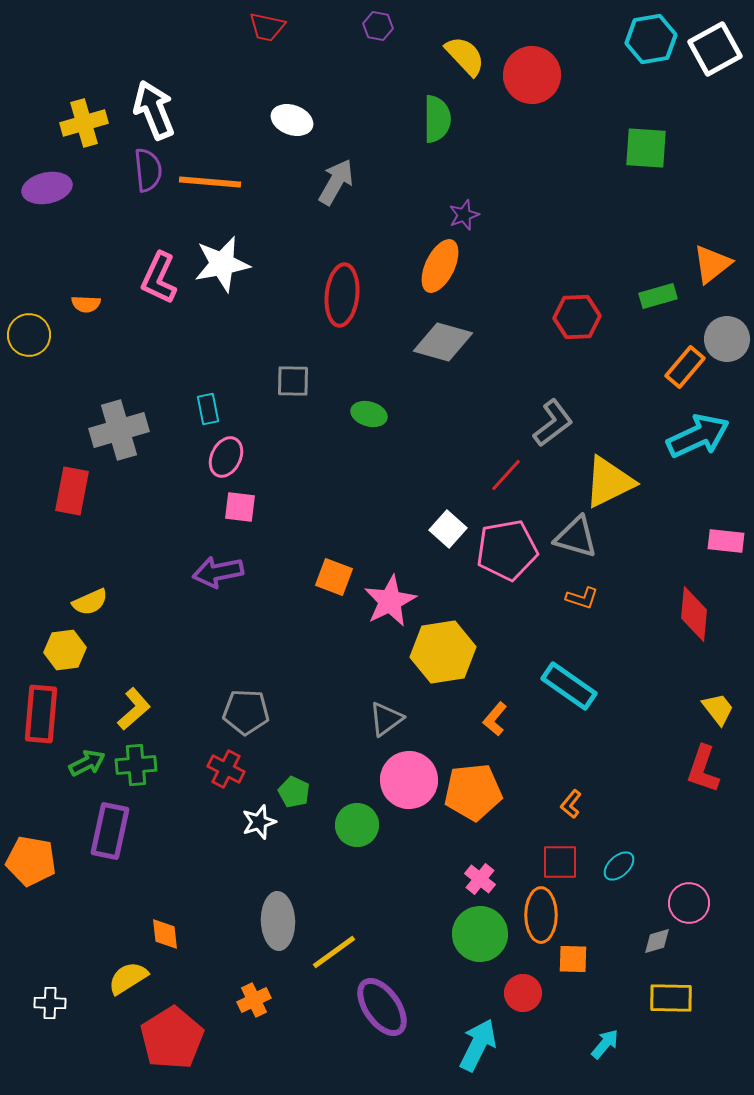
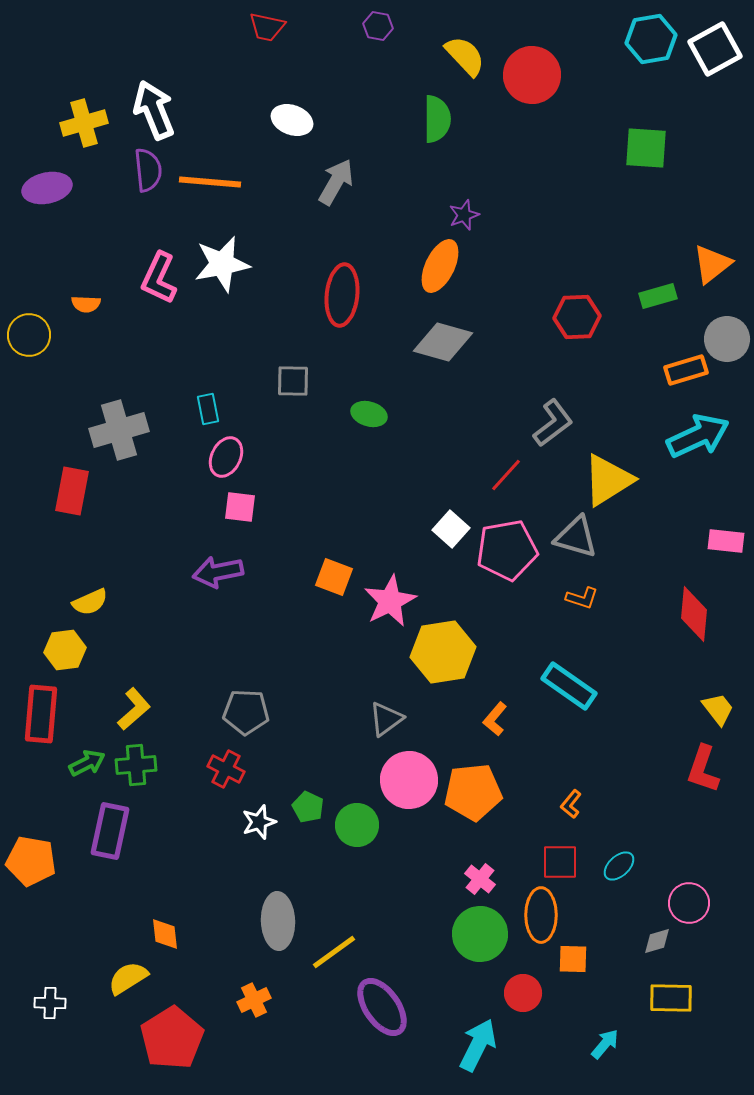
orange rectangle at (685, 367): moved 1 px right, 3 px down; rotated 33 degrees clockwise
yellow triangle at (609, 482): moved 1 px left, 2 px up; rotated 6 degrees counterclockwise
white square at (448, 529): moved 3 px right
green pentagon at (294, 792): moved 14 px right, 15 px down
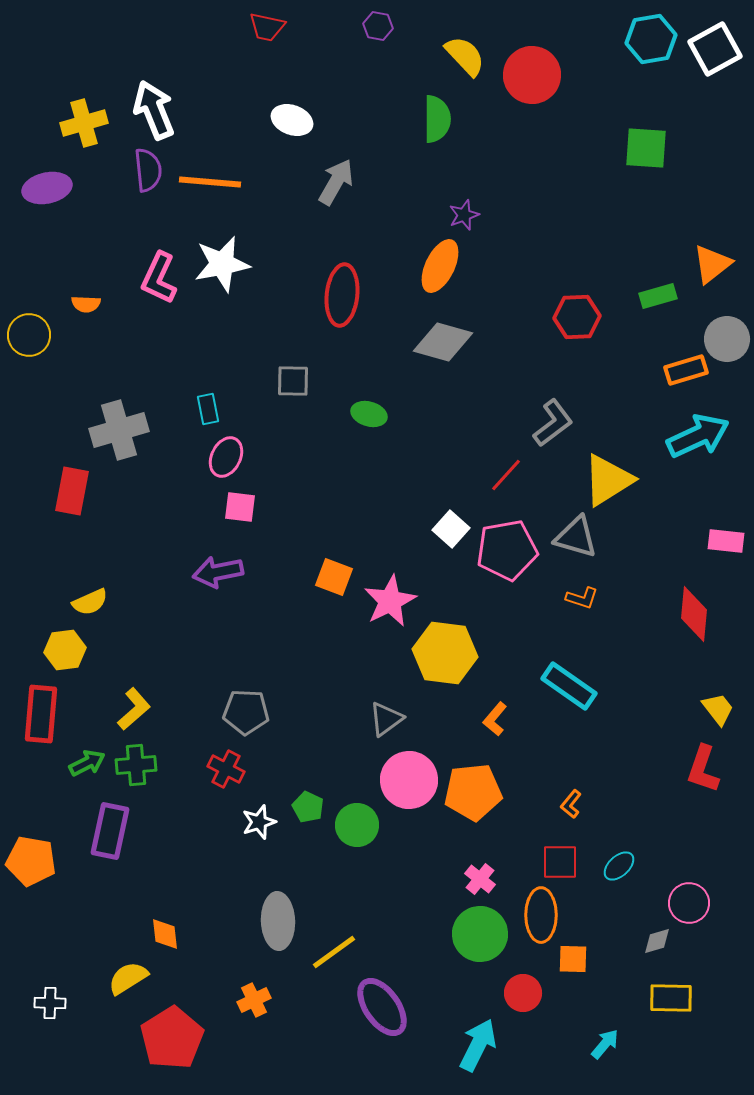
yellow hexagon at (443, 652): moved 2 px right, 1 px down; rotated 16 degrees clockwise
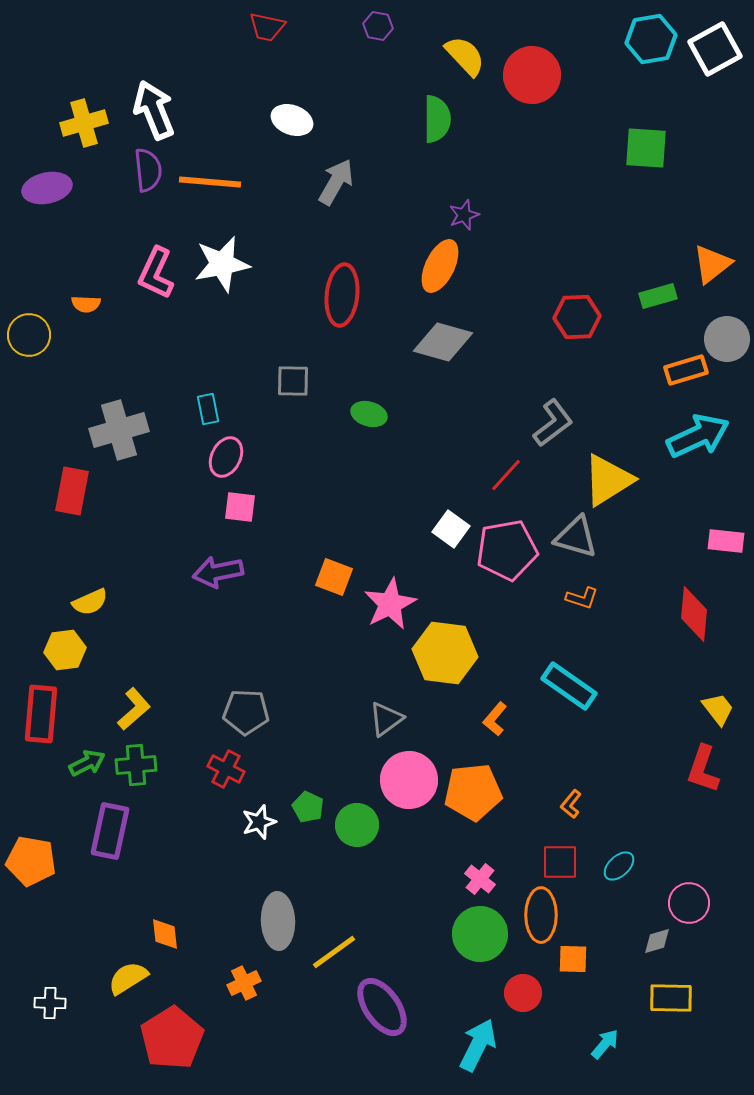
pink L-shape at (159, 278): moved 3 px left, 5 px up
white square at (451, 529): rotated 6 degrees counterclockwise
pink star at (390, 601): moved 3 px down
orange cross at (254, 1000): moved 10 px left, 17 px up
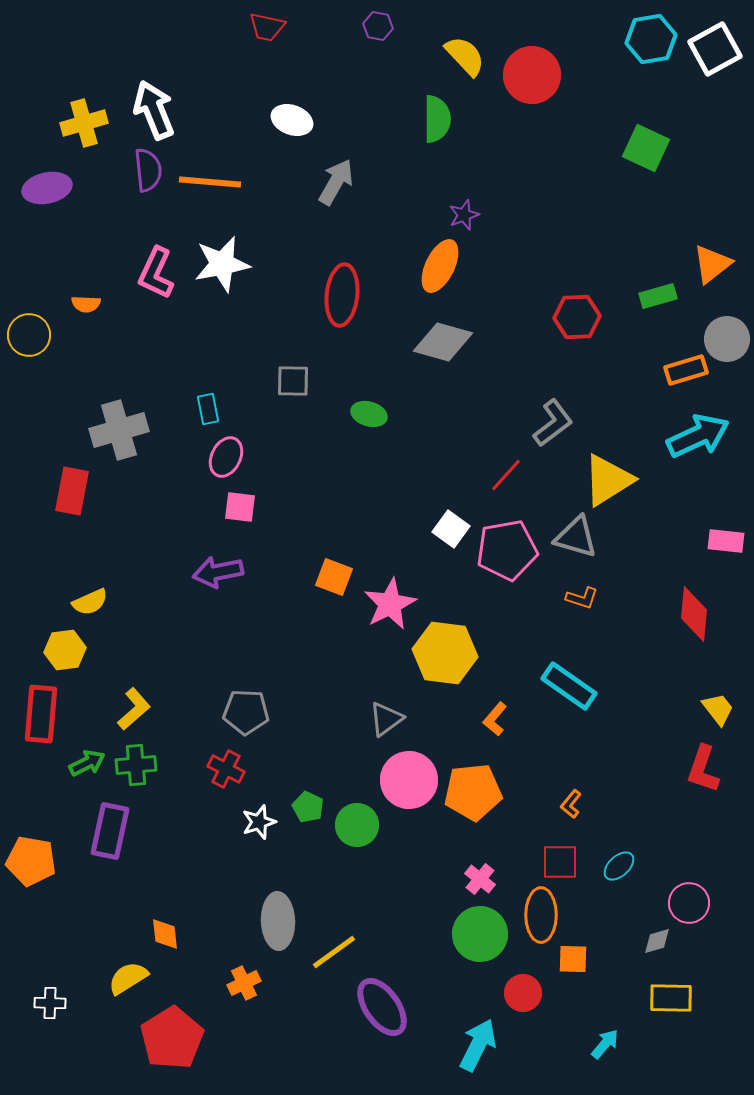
green square at (646, 148): rotated 21 degrees clockwise
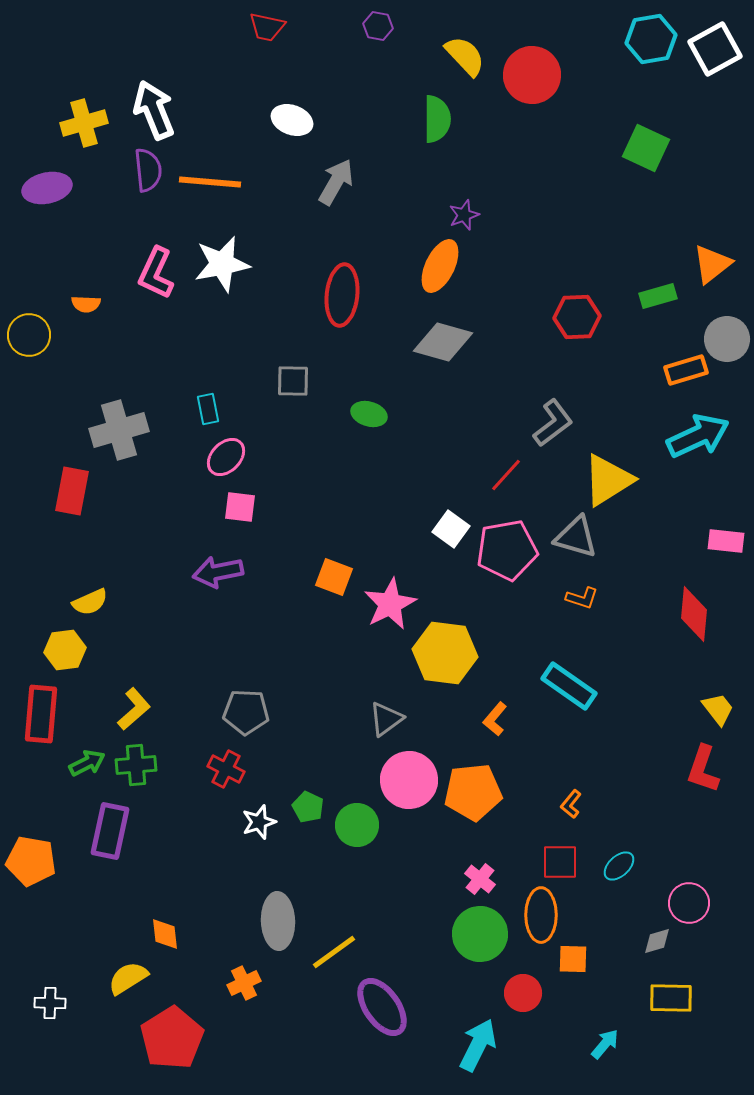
pink ellipse at (226, 457): rotated 18 degrees clockwise
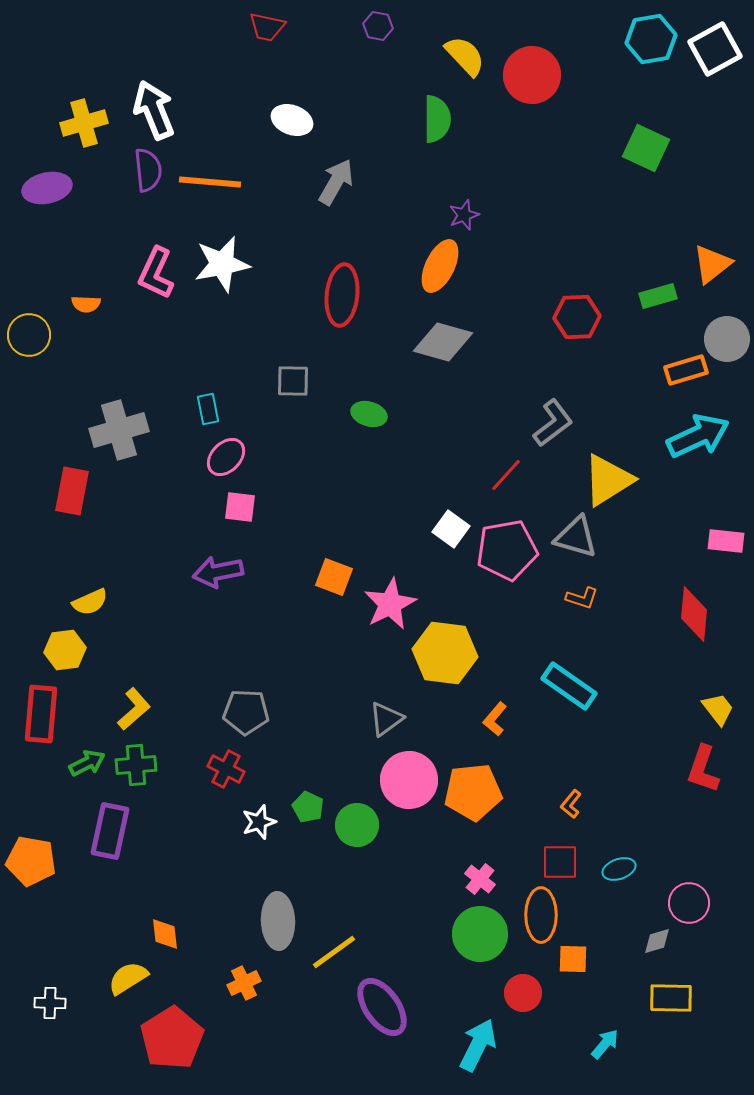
cyan ellipse at (619, 866): moved 3 px down; rotated 24 degrees clockwise
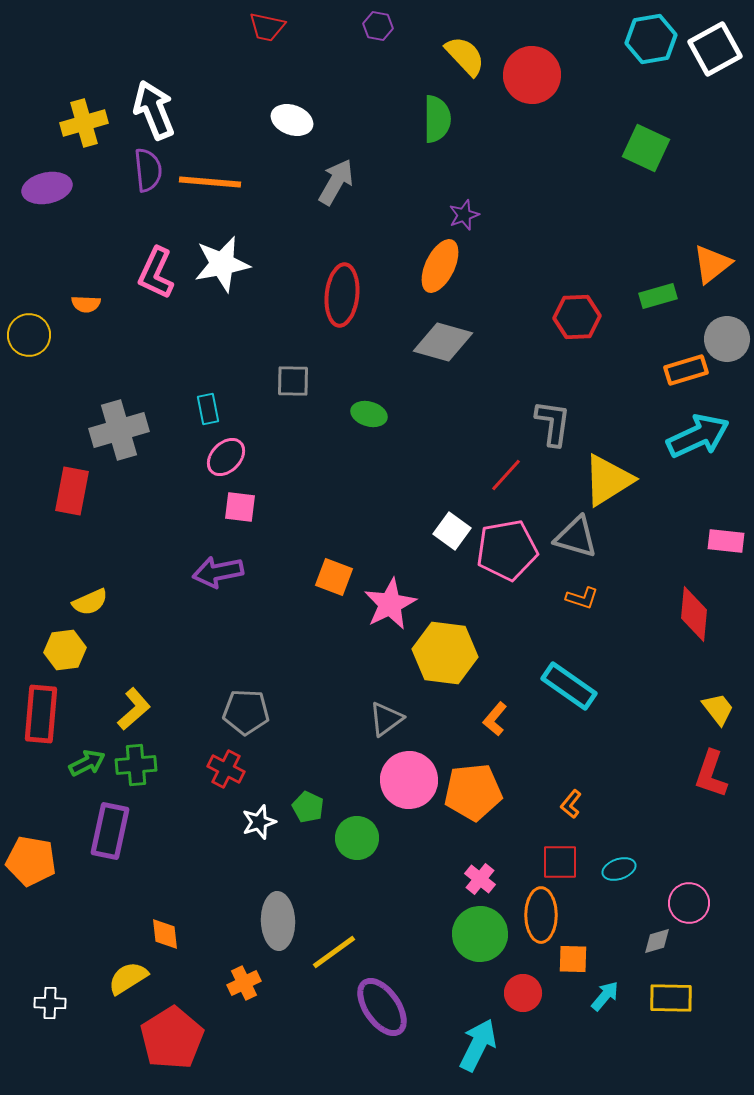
gray L-shape at (553, 423): rotated 45 degrees counterclockwise
white square at (451, 529): moved 1 px right, 2 px down
red L-shape at (703, 769): moved 8 px right, 5 px down
green circle at (357, 825): moved 13 px down
cyan arrow at (605, 1044): moved 48 px up
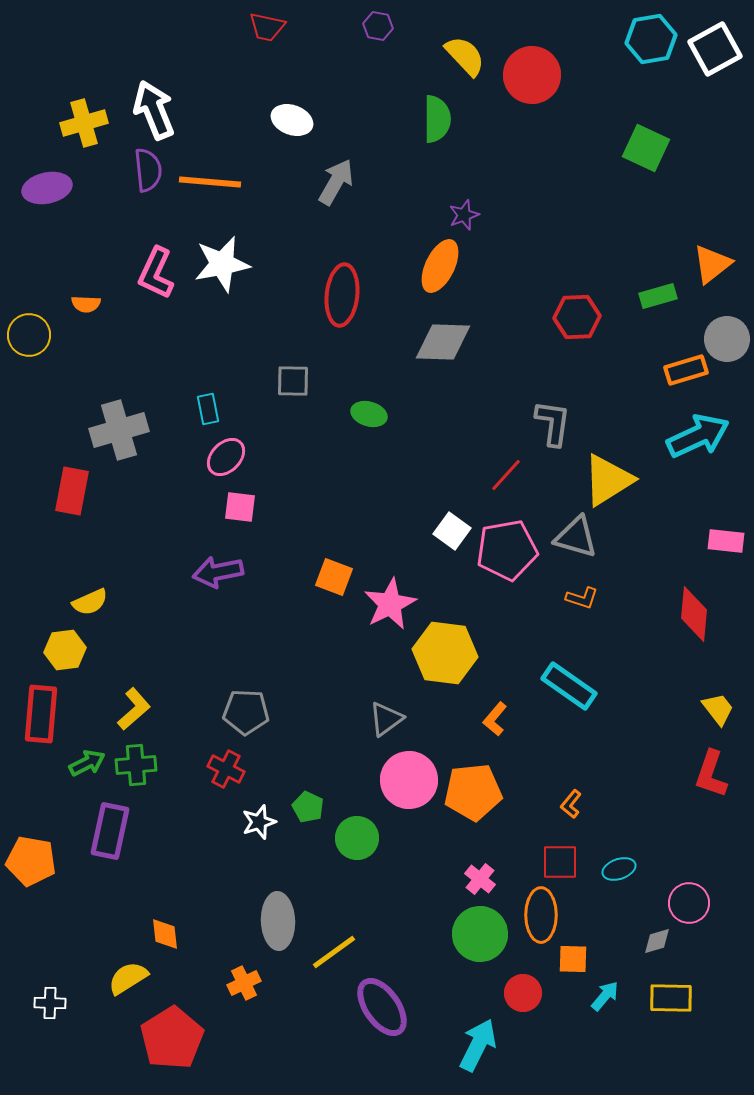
gray diamond at (443, 342): rotated 14 degrees counterclockwise
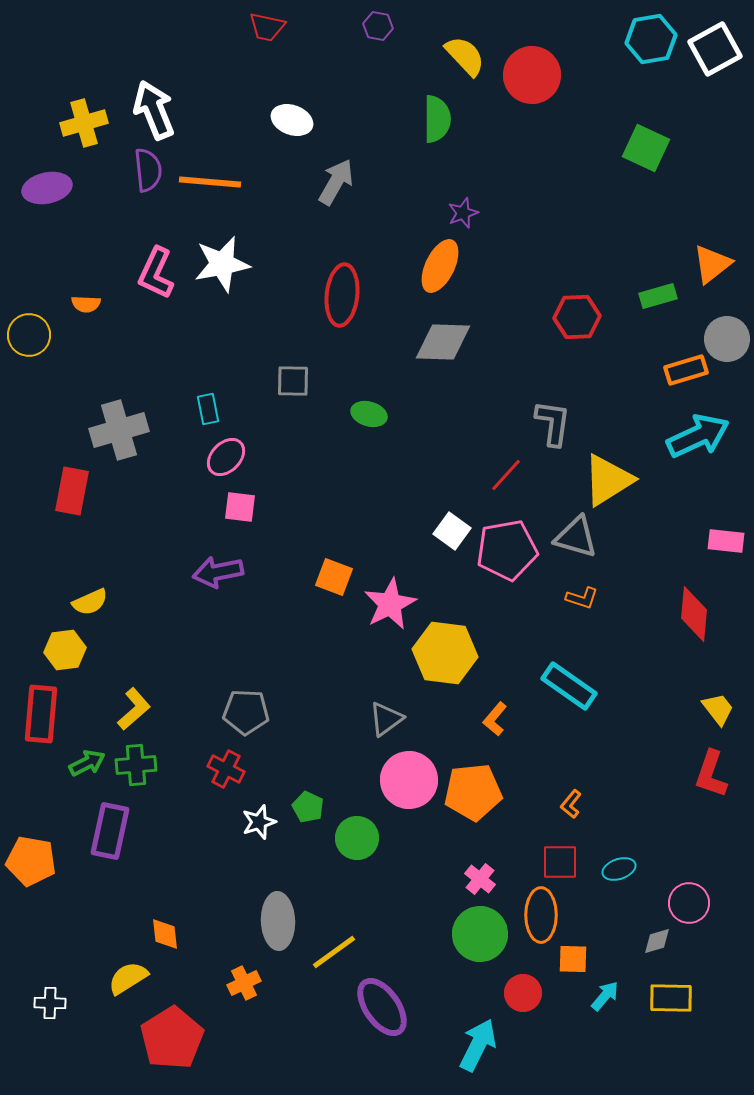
purple star at (464, 215): moved 1 px left, 2 px up
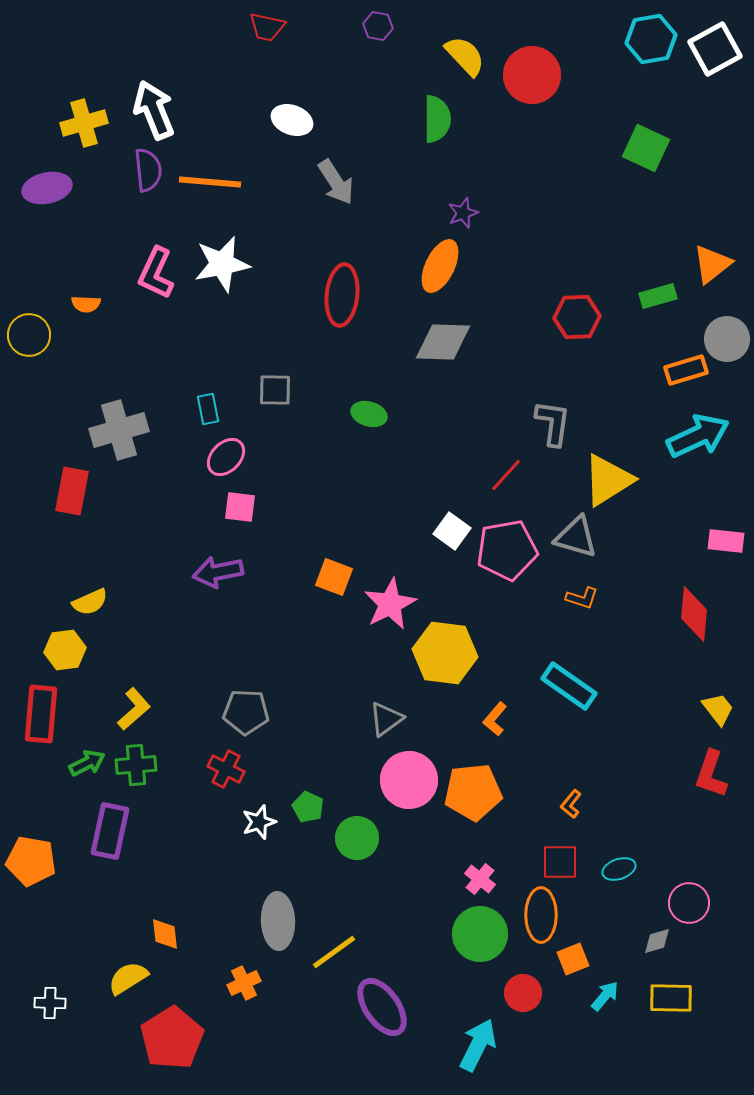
gray arrow at (336, 182): rotated 117 degrees clockwise
gray square at (293, 381): moved 18 px left, 9 px down
orange square at (573, 959): rotated 24 degrees counterclockwise
